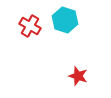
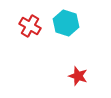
cyan hexagon: moved 1 px right, 3 px down
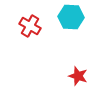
cyan hexagon: moved 5 px right, 6 px up; rotated 15 degrees counterclockwise
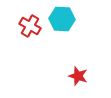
cyan hexagon: moved 9 px left, 2 px down
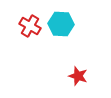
cyan hexagon: moved 1 px left, 5 px down
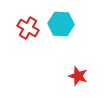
red cross: moved 2 px left, 2 px down
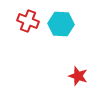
red cross: moved 7 px up; rotated 10 degrees counterclockwise
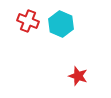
cyan hexagon: rotated 20 degrees clockwise
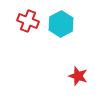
cyan hexagon: rotated 10 degrees clockwise
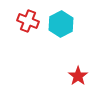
red star: rotated 18 degrees clockwise
